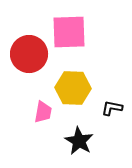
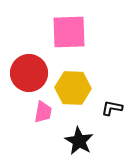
red circle: moved 19 px down
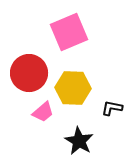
pink square: rotated 21 degrees counterclockwise
pink trapezoid: rotated 40 degrees clockwise
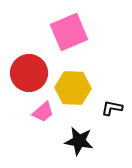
black star: rotated 20 degrees counterclockwise
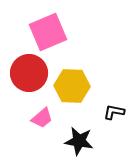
pink square: moved 21 px left
yellow hexagon: moved 1 px left, 2 px up
black L-shape: moved 2 px right, 4 px down
pink trapezoid: moved 1 px left, 6 px down
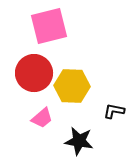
pink square: moved 1 px right, 6 px up; rotated 9 degrees clockwise
red circle: moved 5 px right
black L-shape: moved 1 px up
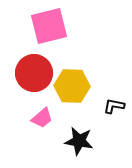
black L-shape: moved 5 px up
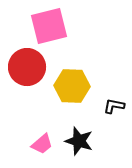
red circle: moved 7 px left, 6 px up
pink trapezoid: moved 26 px down
black star: rotated 8 degrees clockwise
